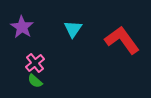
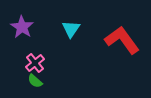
cyan triangle: moved 2 px left
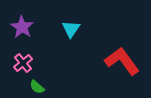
red L-shape: moved 21 px down
pink cross: moved 12 px left
green semicircle: moved 2 px right, 6 px down
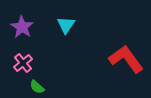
cyan triangle: moved 5 px left, 4 px up
red L-shape: moved 4 px right, 2 px up
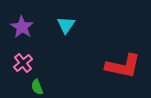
red L-shape: moved 3 px left, 7 px down; rotated 138 degrees clockwise
green semicircle: rotated 28 degrees clockwise
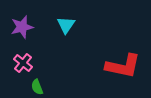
purple star: rotated 25 degrees clockwise
pink cross: rotated 12 degrees counterclockwise
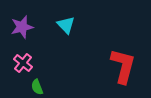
cyan triangle: rotated 18 degrees counterclockwise
red L-shape: rotated 87 degrees counterclockwise
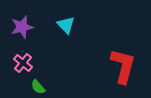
green semicircle: moved 1 px right; rotated 21 degrees counterclockwise
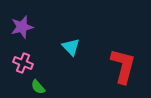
cyan triangle: moved 5 px right, 22 px down
pink cross: rotated 18 degrees counterclockwise
